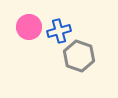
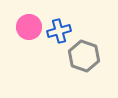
gray hexagon: moved 5 px right
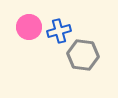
gray hexagon: moved 1 px left, 1 px up; rotated 12 degrees counterclockwise
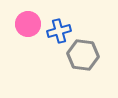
pink circle: moved 1 px left, 3 px up
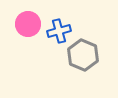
gray hexagon: rotated 16 degrees clockwise
